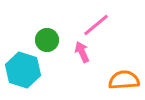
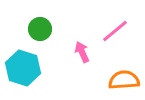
pink line: moved 19 px right, 6 px down
green circle: moved 7 px left, 11 px up
cyan hexagon: moved 2 px up
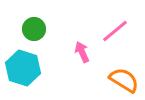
green circle: moved 6 px left
orange semicircle: rotated 36 degrees clockwise
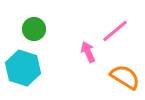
pink arrow: moved 6 px right
orange semicircle: moved 1 px right, 3 px up
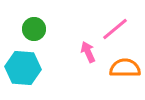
pink line: moved 2 px up
cyan hexagon: rotated 12 degrees counterclockwise
orange semicircle: moved 9 px up; rotated 32 degrees counterclockwise
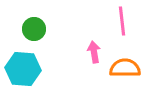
pink line: moved 7 px right, 8 px up; rotated 56 degrees counterclockwise
pink arrow: moved 6 px right; rotated 15 degrees clockwise
cyan hexagon: moved 1 px down
